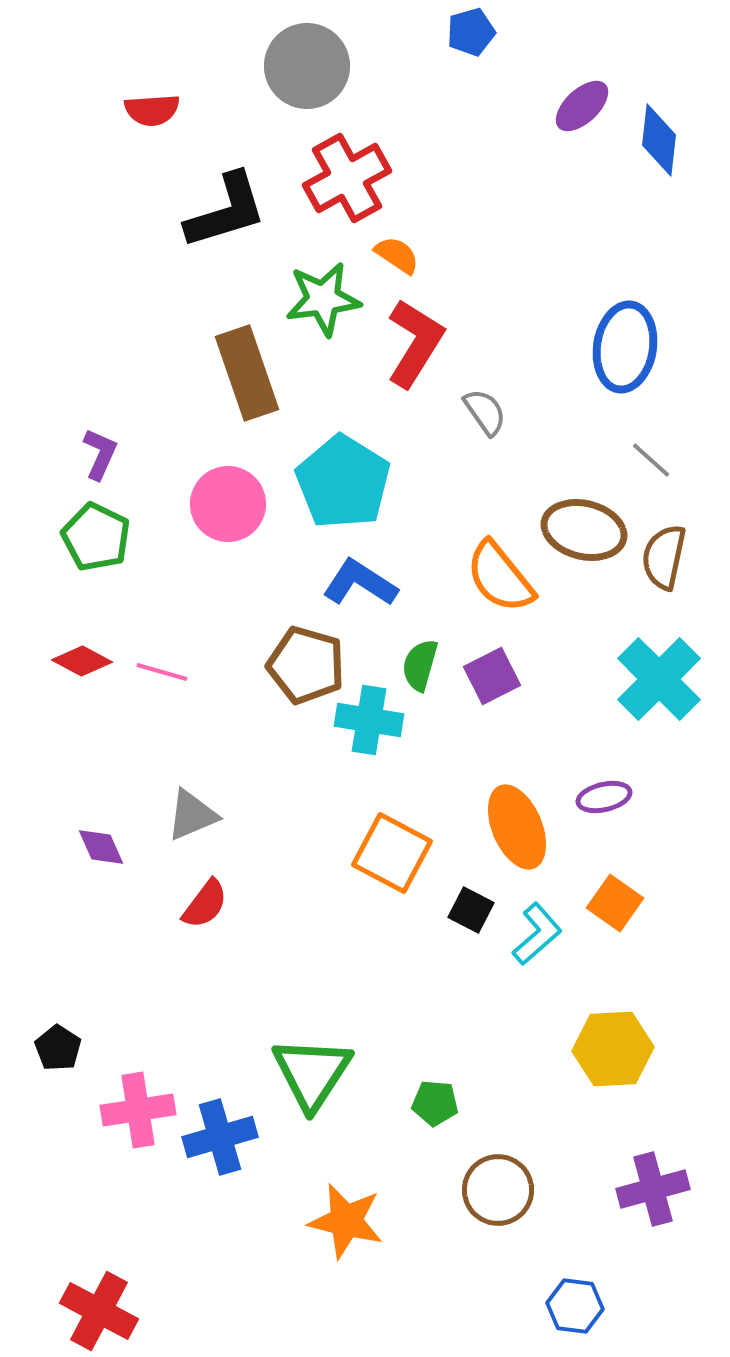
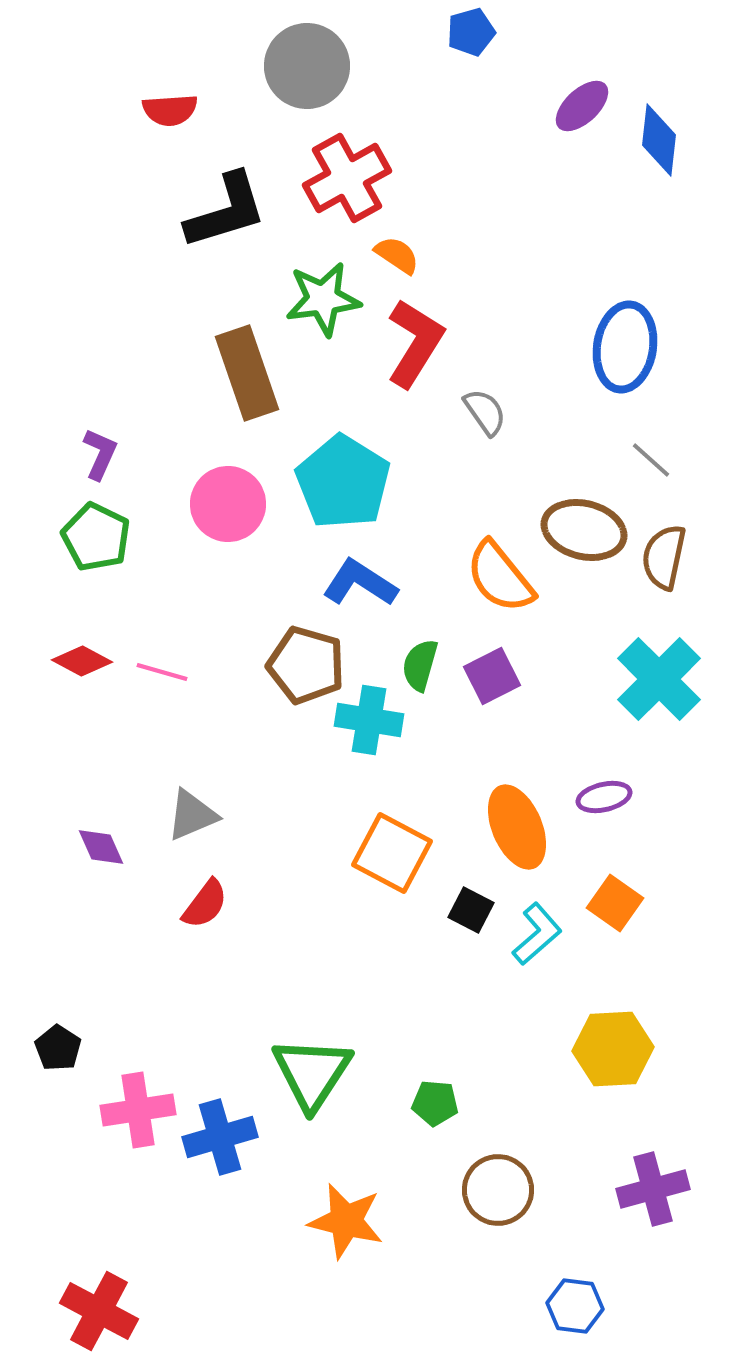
red semicircle at (152, 110): moved 18 px right
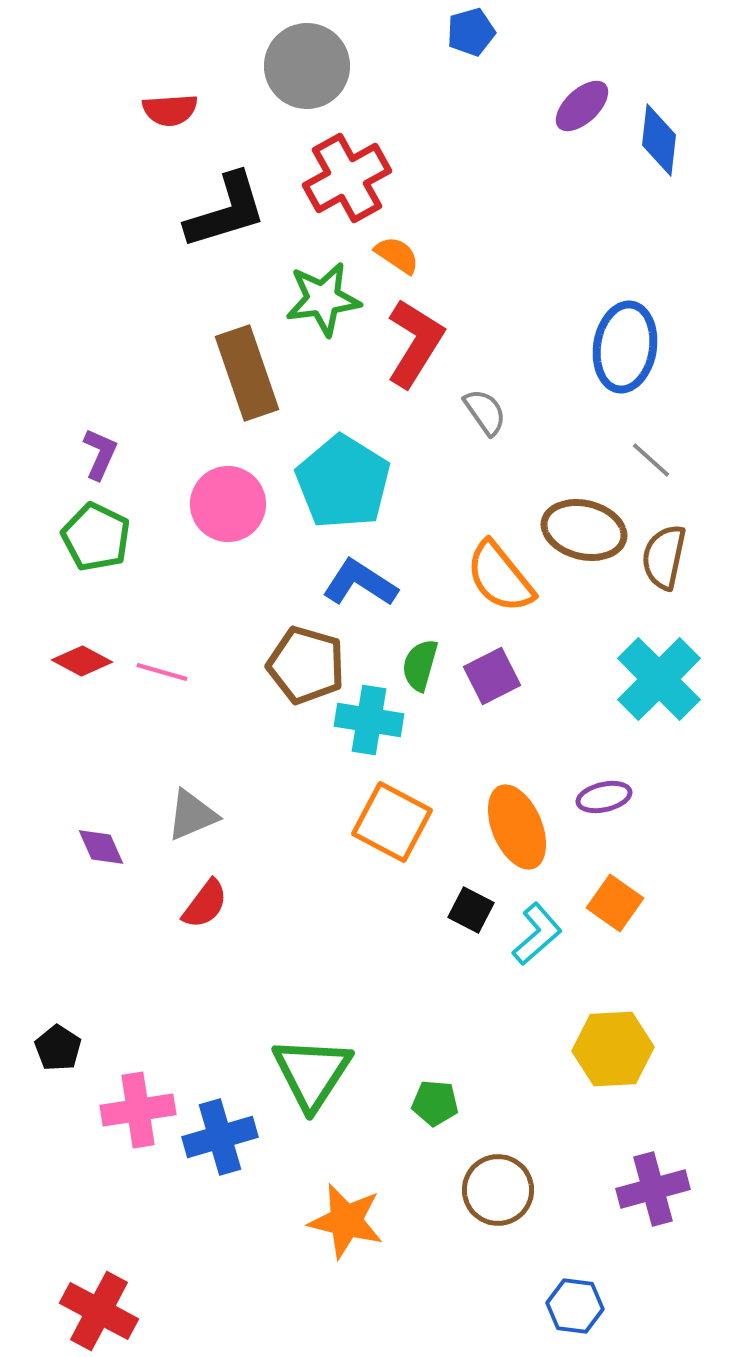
orange square at (392, 853): moved 31 px up
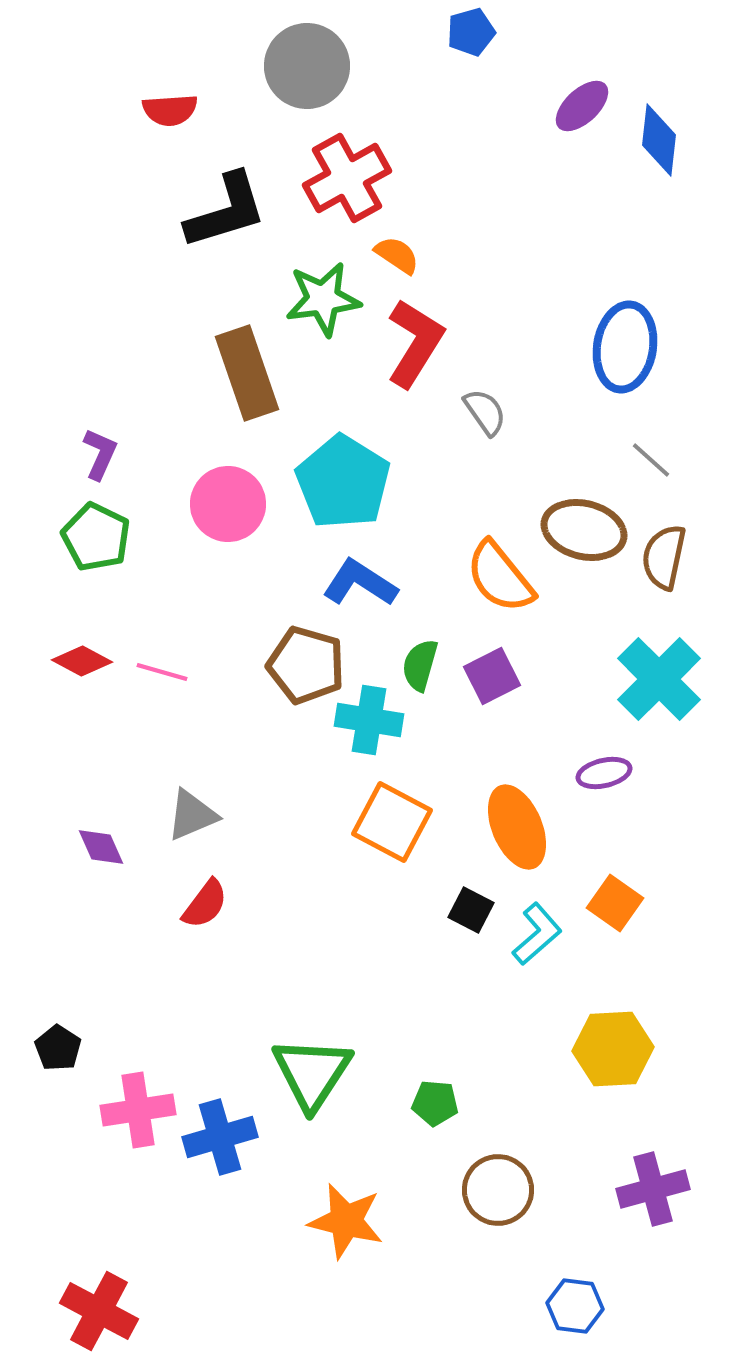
purple ellipse at (604, 797): moved 24 px up
